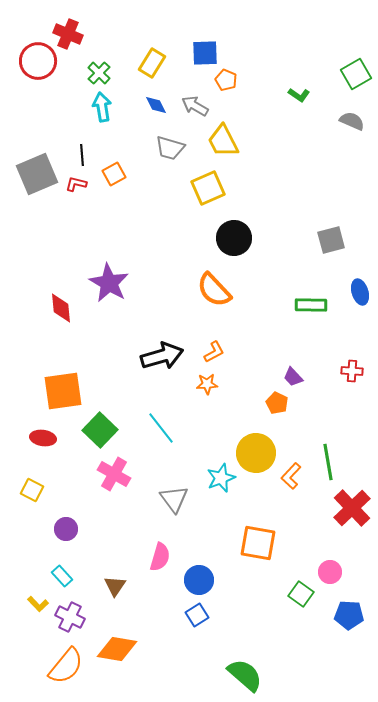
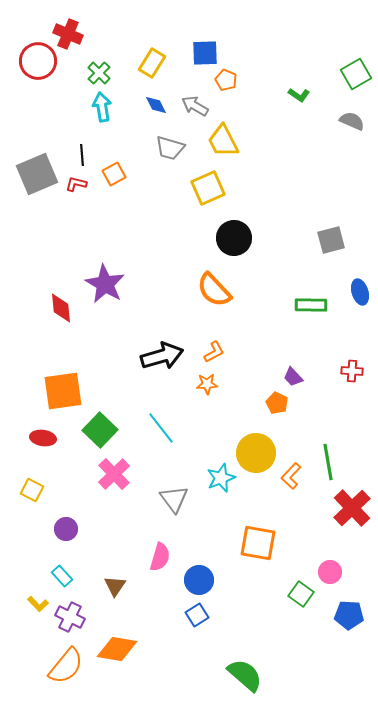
purple star at (109, 283): moved 4 px left, 1 px down
pink cross at (114, 474): rotated 16 degrees clockwise
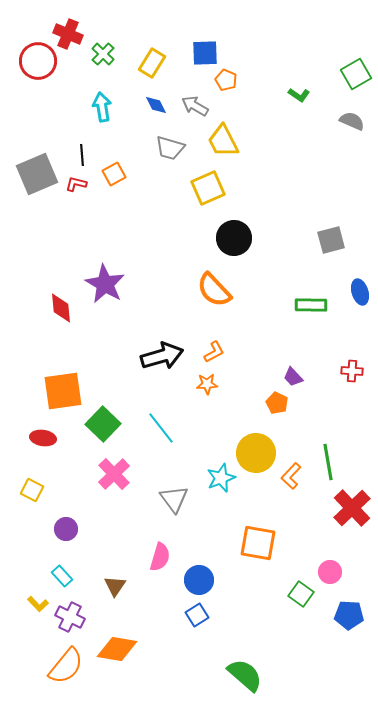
green cross at (99, 73): moved 4 px right, 19 px up
green square at (100, 430): moved 3 px right, 6 px up
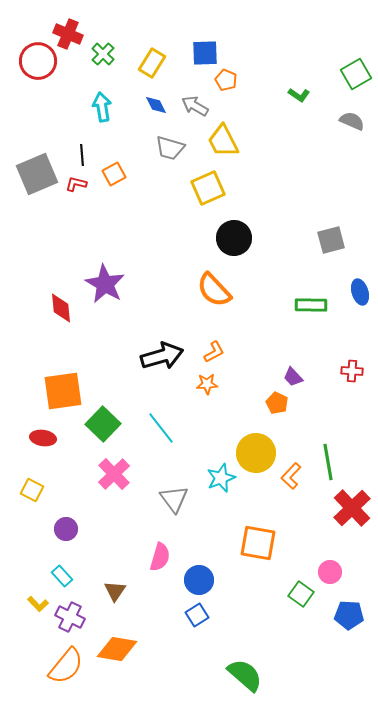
brown triangle at (115, 586): moved 5 px down
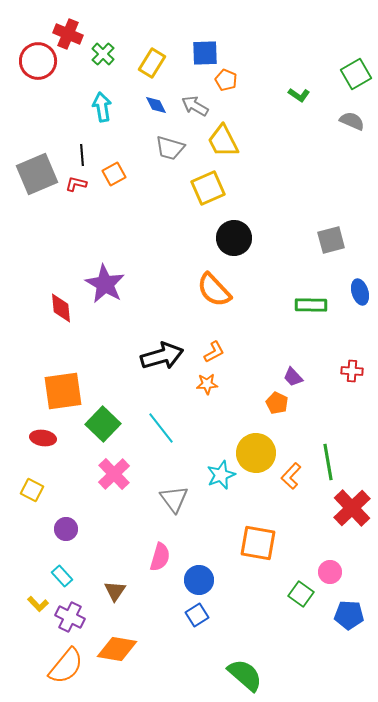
cyan star at (221, 478): moved 3 px up
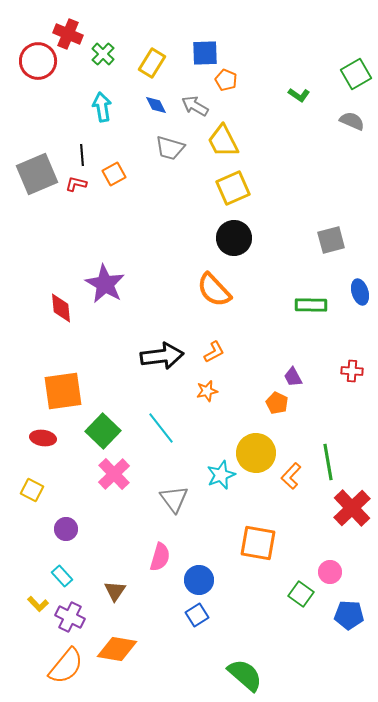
yellow square at (208, 188): moved 25 px right
black arrow at (162, 356): rotated 9 degrees clockwise
purple trapezoid at (293, 377): rotated 15 degrees clockwise
orange star at (207, 384): moved 7 px down; rotated 10 degrees counterclockwise
green square at (103, 424): moved 7 px down
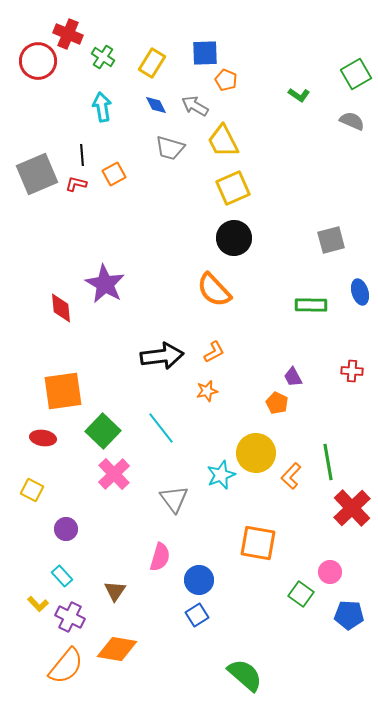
green cross at (103, 54): moved 3 px down; rotated 10 degrees counterclockwise
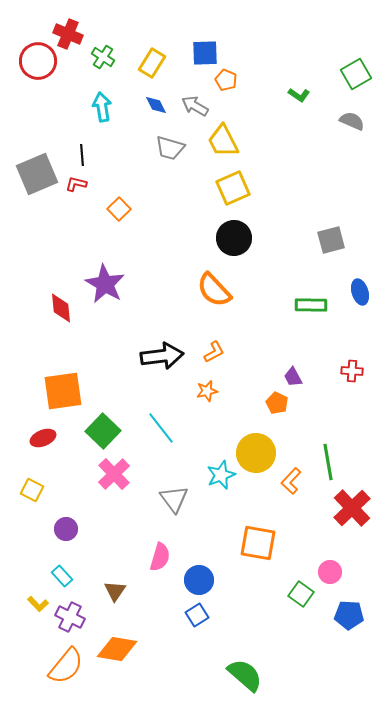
orange square at (114, 174): moved 5 px right, 35 px down; rotated 15 degrees counterclockwise
red ellipse at (43, 438): rotated 30 degrees counterclockwise
orange L-shape at (291, 476): moved 5 px down
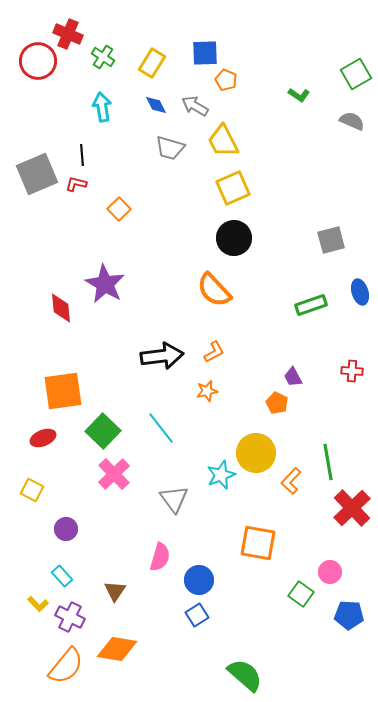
green rectangle at (311, 305): rotated 20 degrees counterclockwise
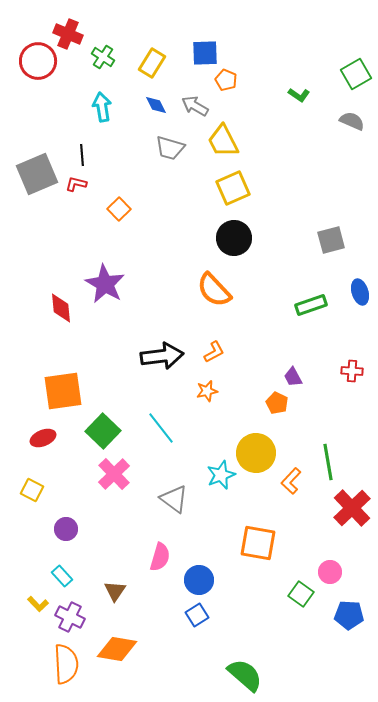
gray triangle at (174, 499): rotated 16 degrees counterclockwise
orange semicircle at (66, 666): moved 2 px up; rotated 42 degrees counterclockwise
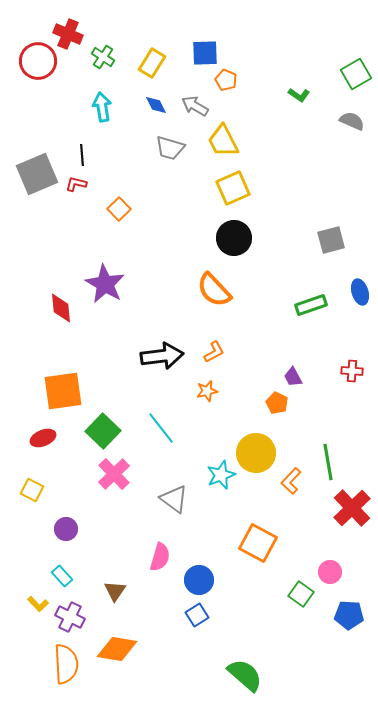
orange square at (258, 543): rotated 18 degrees clockwise
